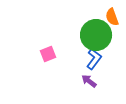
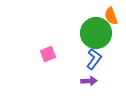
orange semicircle: moved 1 px left, 1 px up
green circle: moved 2 px up
purple arrow: rotated 140 degrees clockwise
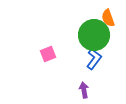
orange semicircle: moved 3 px left, 2 px down
green circle: moved 2 px left, 2 px down
purple arrow: moved 5 px left, 9 px down; rotated 98 degrees counterclockwise
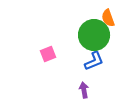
blue L-shape: moved 2 px down; rotated 30 degrees clockwise
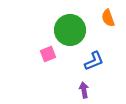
green circle: moved 24 px left, 5 px up
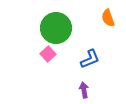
green circle: moved 14 px left, 2 px up
pink square: rotated 21 degrees counterclockwise
blue L-shape: moved 4 px left, 2 px up
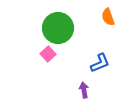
orange semicircle: moved 1 px up
green circle: moved 2 px right
blue L-shape: moved 10 px right, 4 px down
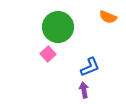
orange semicircle: rotated 48 degrees counterclockwise
green circle: moved 1 px up
blue L-shape: moved 10 px left, 4 px down
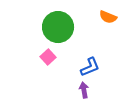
pink square: moved 3 px down
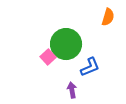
orange semicircle: rotated 96 degrees counterclockwise
green circle: moved 8 px right, 17 px down
purple arrow: moved 12 px left
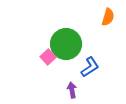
blue L-shape: rotated 10 degrees counterclockwise
